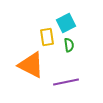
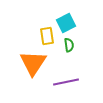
yellow rectangle: moved 1 px up
orange triangle: moved 2 px right, 2 px up; rotated 36 degrees clockwise
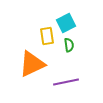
orange triangle: moved 1 px left, 1 px down; rotated 32 degrees clockwise
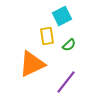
cyan square: moved 4 px left, 7 px up
green semicircle: rotated 56 degrees clockwise
purple line: rotated 40 degrees counterclockwise
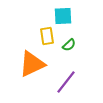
cyan square: moved 1 px right; rotated 24 degrees clockwise
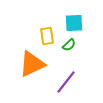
cyan square: moved 11 px right, 7 px down
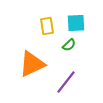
cyan square: moved 2 px right
yellow rectangle: moved 10 px up
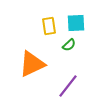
yellow rectangle: moved 2 px right
purple line: moved 2 px right, 4 px down
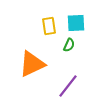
green semicircle: rotated 24 degrees counterclockwise
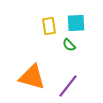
green semicircle: rotated 112 degrees clockwise
orange triangle: moved 13 px down; rotated 40 degrees clockwise
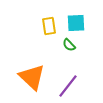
orange triangle: rotated 28 degrees clockwise
